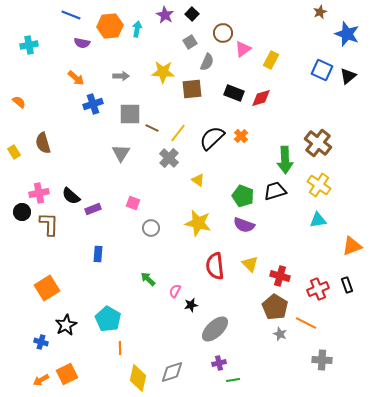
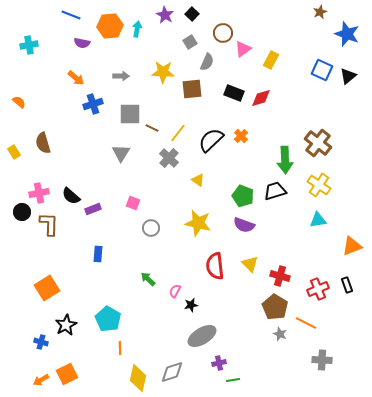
black semicircle at (212, 138): moved 1 px left, 2 px down
gray ellipse at (215, 329): moved 13 px left, 7 px down; rotated 12 degrees clockwise
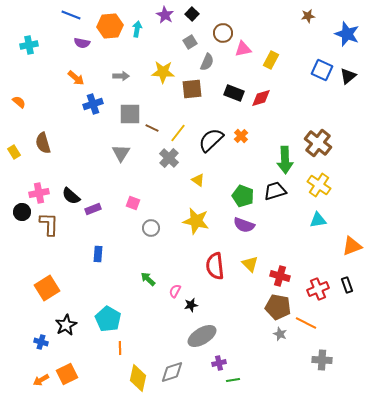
brown star at (320, 12): moved 12 px left, 4 px down; rotated 16 degrees clockwise
pink triangle at (243, 49): rotated 24 degrees clockwise
yellow star at (198, 223): moved 2 px left, 2 px up
brown pentagon at (275, 307): moved 3 px right; rotated 20 degrees counterclockwise
